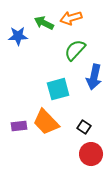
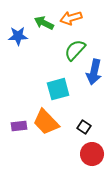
blue arrow: moved 5 px up
red circle: moved 1 px right
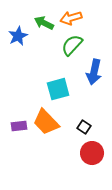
blue star: rotated 24 degrees counterclockwise
green semicircle: moved 3 px left, 5 px up
red circle: moved 1 px up
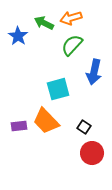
blue star: rotated 12 degrees counterclockwise
orange trapezoid: moved 1 px up
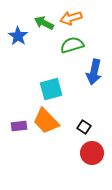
green semicircle: rotated 30 degrees clockwise
cyan square: moved 7 px left
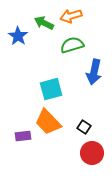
orange arrow: moved 2 px up
orange trapezoid: moved 2 px right, 1 px down
purple rectangle: moved 4 px right, 10 px down
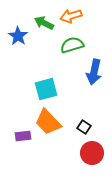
cyan square: moved 5 px left
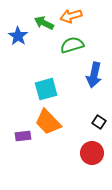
blue arrow: moved 3 px down
black square: moved 15 px right, 5 px up
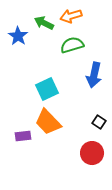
cyan square: moved 1 px right; rotated 10 degrees counterclockwise
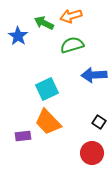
blue arrow: rotated 75 degrees clockwise
